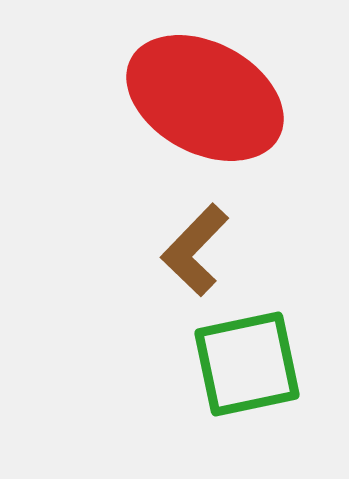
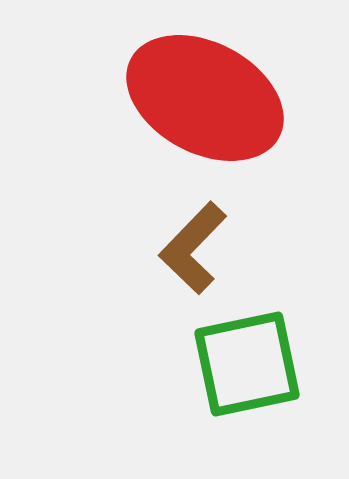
brown L-shape: moved 2 px left, 2 px up
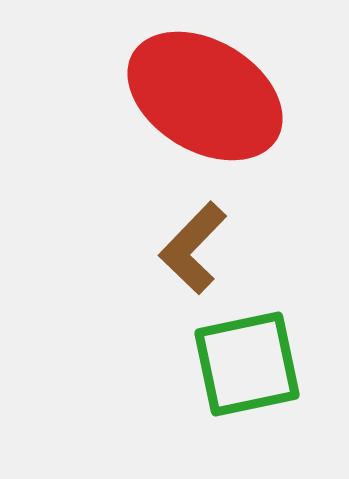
red ellipse: moved 2 px up; rotated 3 degrees clockwise
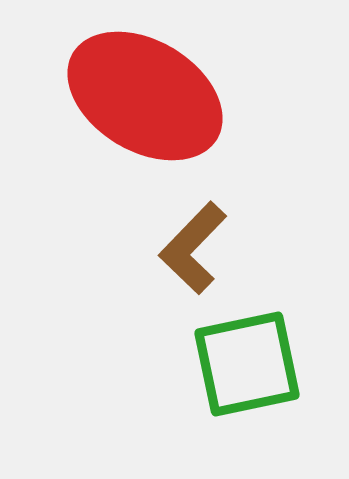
red ellipse: moved 60 px left
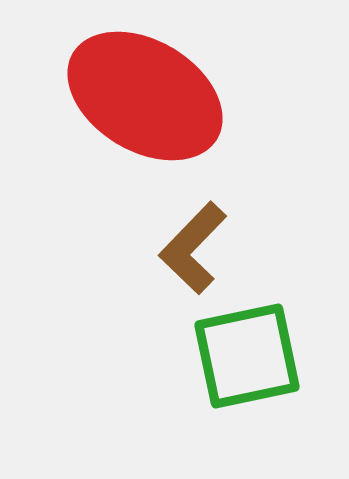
green square: moved 8 px up
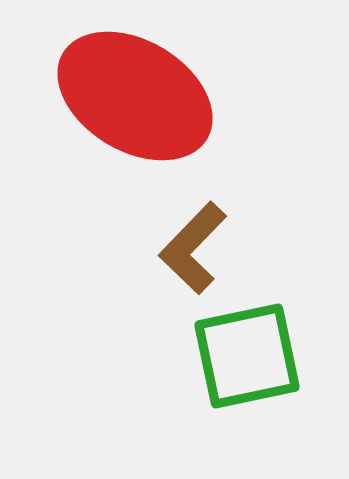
red ellipse: moved 10 px left
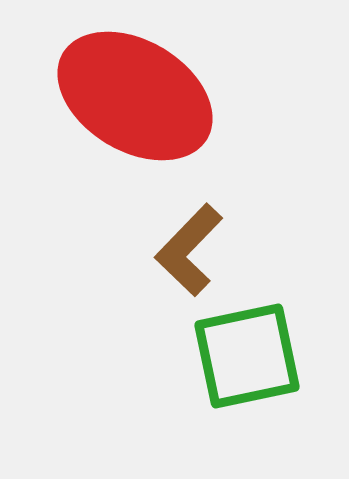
brown L-shape: moved 4 px left, 2 px down
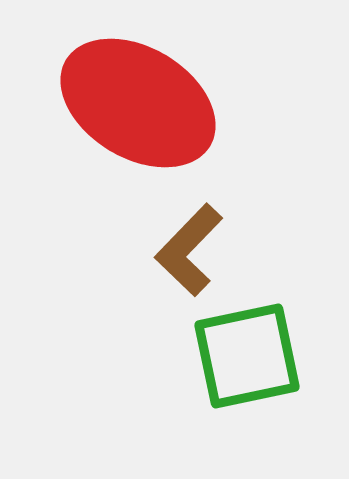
red ellipse: moved 3 px right, 7 px down
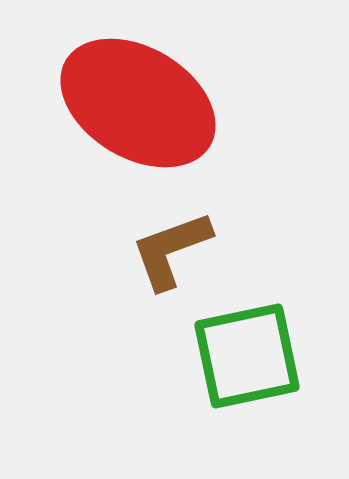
brown L-shape: moved 18 px left; rotated 26 degrees clockwise
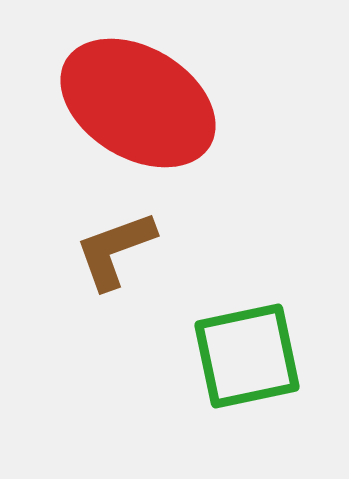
brown L-shape: moved 56 px left
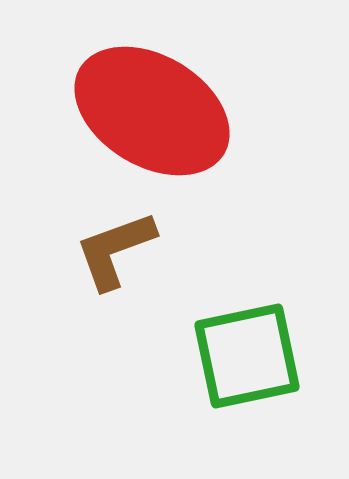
red ellipse: moved 14 px right, 8 px down
